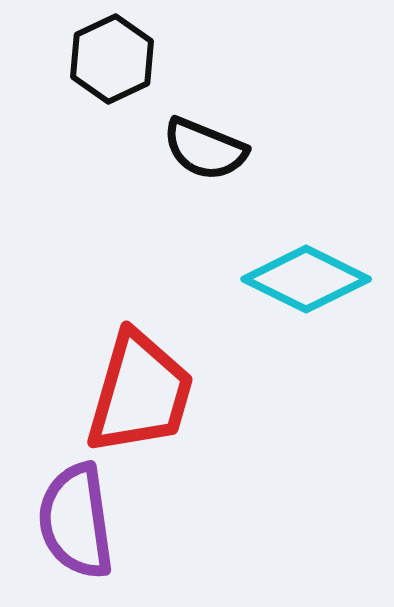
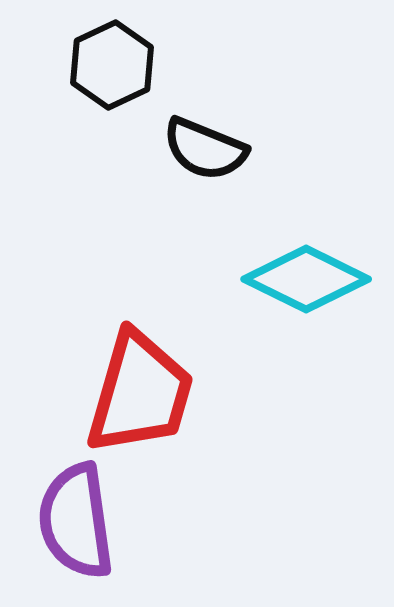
black hexagon: moved 6 px down
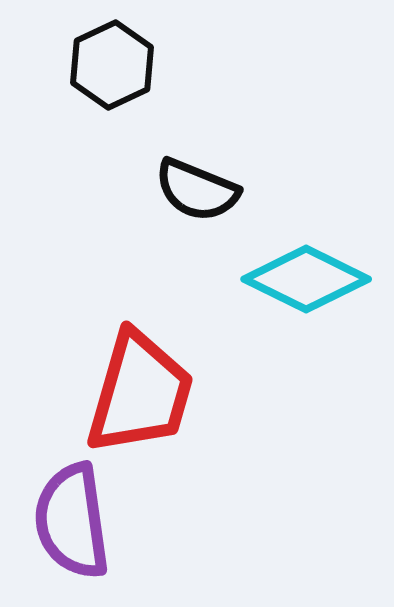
black semicircle: moved 8 px left, 41 px down
purple semicircle: moved 4 px left
